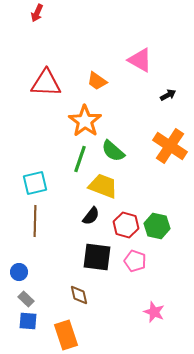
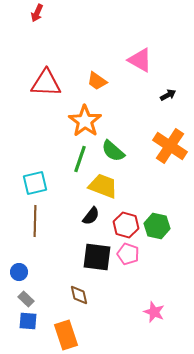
pink pentagon: moved 7 px left, 7 px up
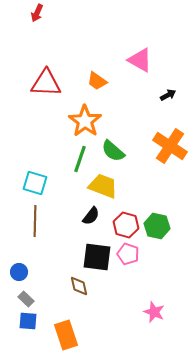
cyan square: rotated 30 degrees clockwise
brown diamond: moved 9 px up
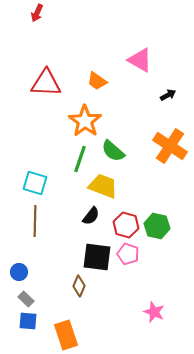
brown diamond: rotated 35 degrees clockwise
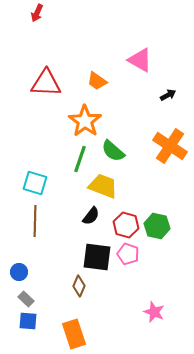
orange rectangle: moved 8 px right, 1 px up
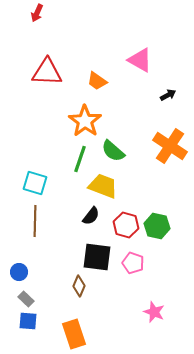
red triangle: moved 1 px right, 11 px up
pink pentagon: moved 5 px right, 9 px down
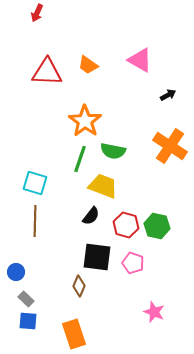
orange trapezoid: moved 9 px left, 16 px up
green semicircle: rotated 30 degrees counterclockwise
blue circle: moved 3 px left
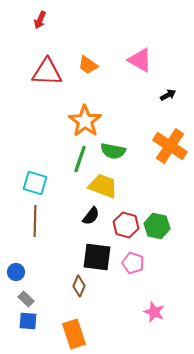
red arrow: moved 3 px right, 7 px down
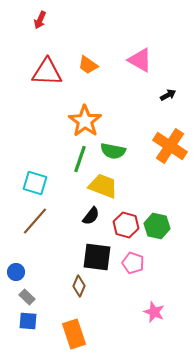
brown line: rotated 40 degrees clockwise
gray rectangle: moved 1 px right, 2 px up
